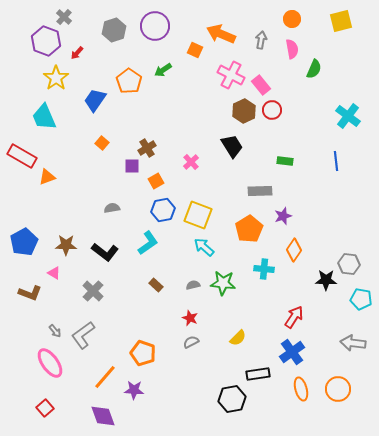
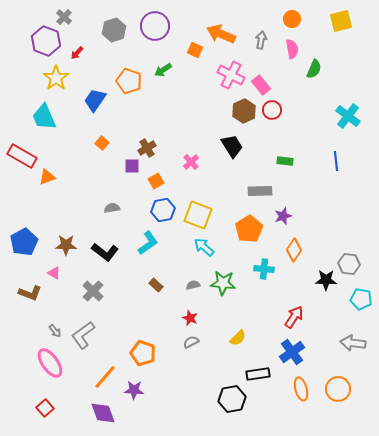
orange pentagon at (129, 81): rotated 15 degrees counterclockwise
purple diamond at (103, 416): moved 3 px up
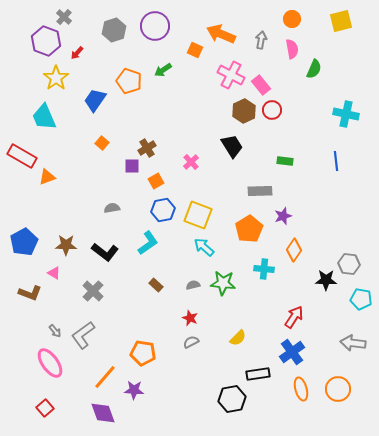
cyan cross at (348, 116): moved 2 px left, 2 px up; rotated 25 degrees counterclockwise
orange pentagon at (143, 353): rotated 10 degrees counterclockwise
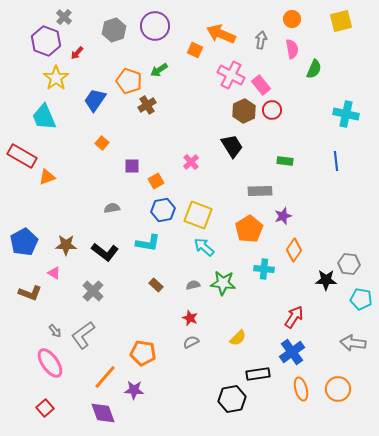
green arrow at (163, 70): moved 4 px left
brown cross at (147, 148): moved 43 px up
cyan L-shape at (148, 243): rotated 45 degrees clockwise
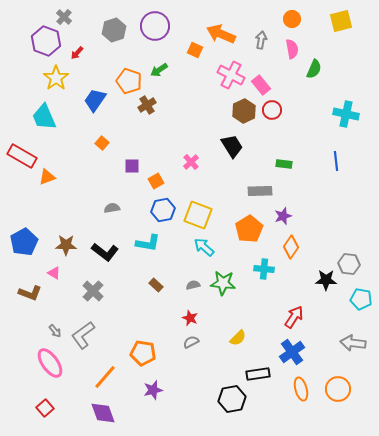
green rectangle at (285, 161): moved 1 px left, 3 px down
orange diamond at (294, 250): moved 3 px left, 3 px up
purple star at (134, 390): moved 19 px right; rotated 18 degrees counterclockwise
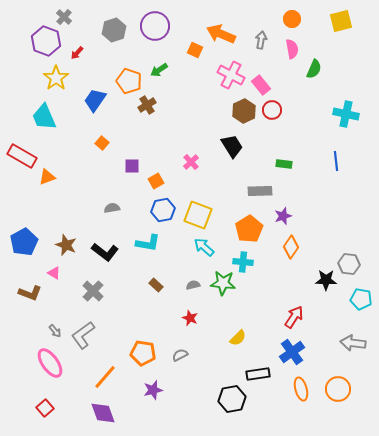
brown star at (66, 245): rotated 20 degrees clockwise
cyan cross at (264, 269): moved 21 px left, 7 px up
gray semicircle at (191, 342): moved 11 px left, 13 px down
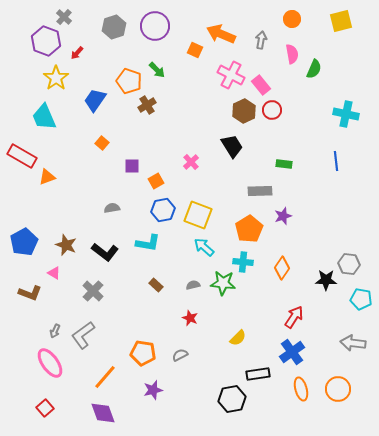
gray hexagon at (114, 30): moved 3 px up
pink semicircle at (292, 49): moved 5 px down
green arrow at (159, 70): moved 2 px left; rotated 102 degrees counterclockwise
orange diamond at (291, 247): moved 9 px left, 21 px down
gray arrow at (55, 331): rotated 64 degrees clockwise
